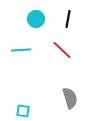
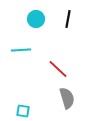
red line: moved 4 px left, 19 px down
gray semicircle: moved 3 px left
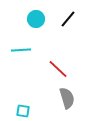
black line: rotated 30 degrees clockwise
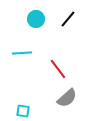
cyan line: moved 1 px right, 3 px down
red line: rotated 10 degrees clockwise
gray semicircle: rotated 65 degrees clockwise
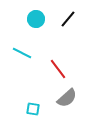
cyan line: rotated 30 degrees clockwise
cyan square: moved 10 px right, 2 px up
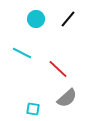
red line: rotated 10 degrees counterclockwise
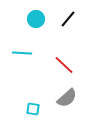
cyan line: rotated 24 degrees counterclockwise
red line: moved 6 px right, 4 px up
